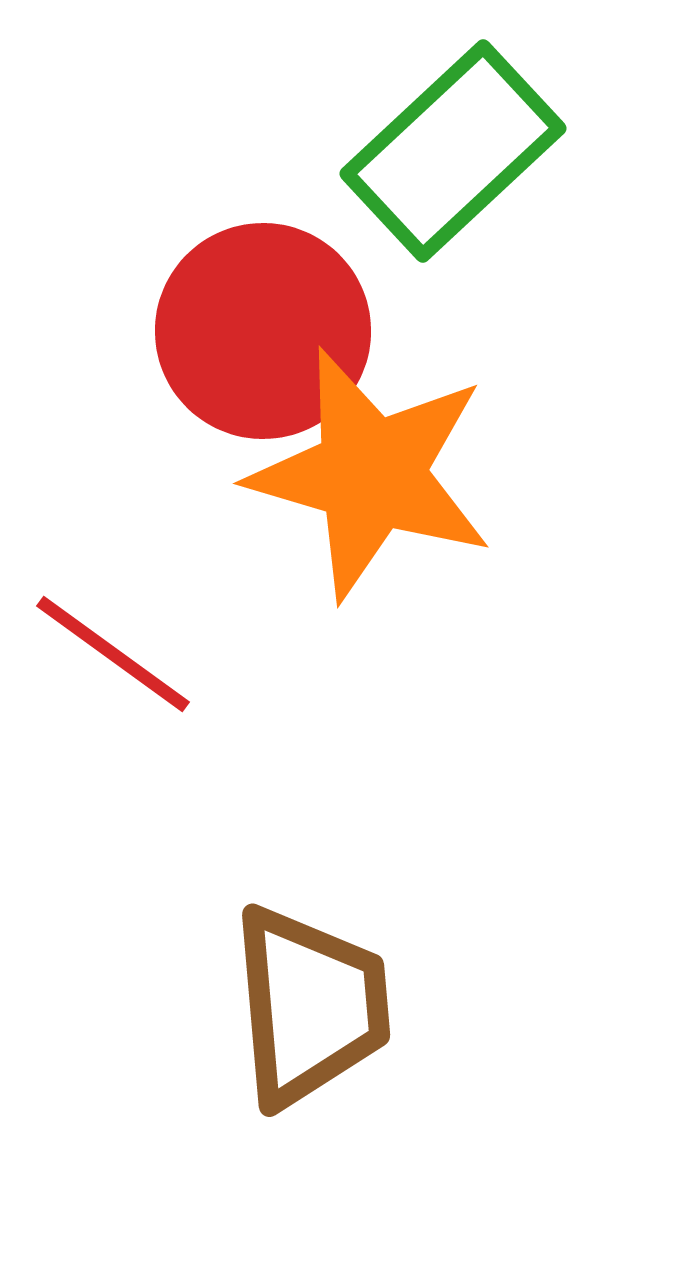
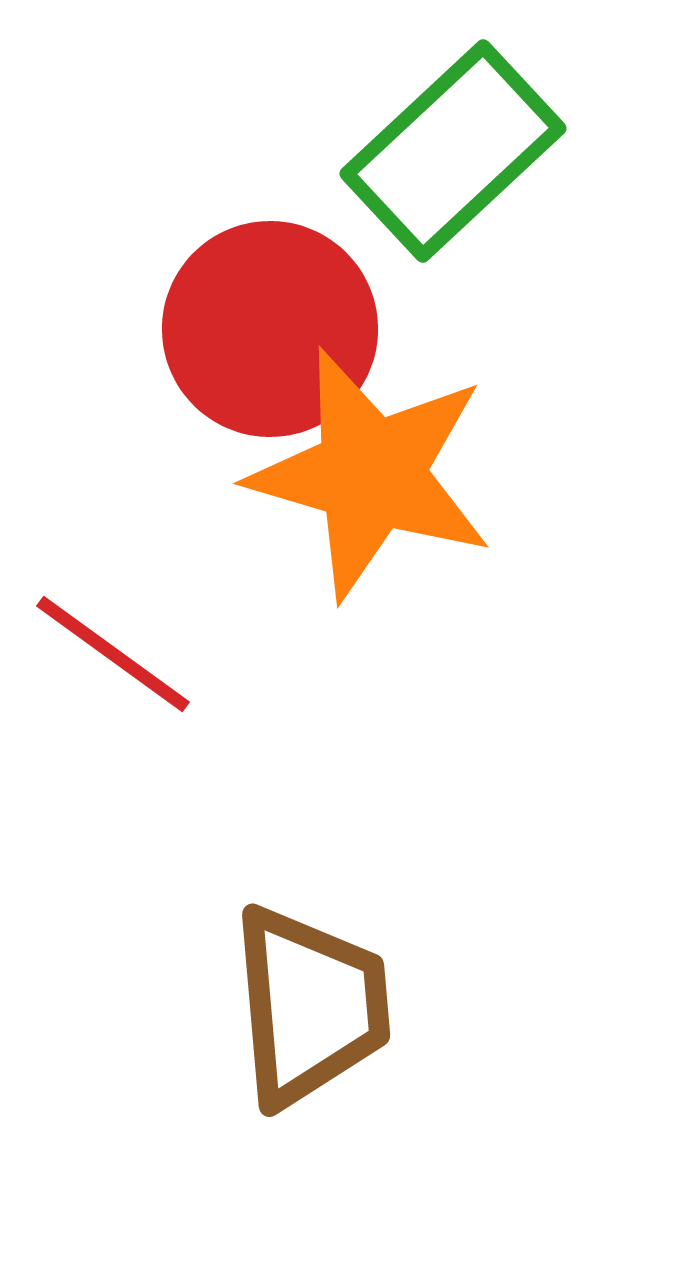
red circle: moved 7 px right, 2 px up
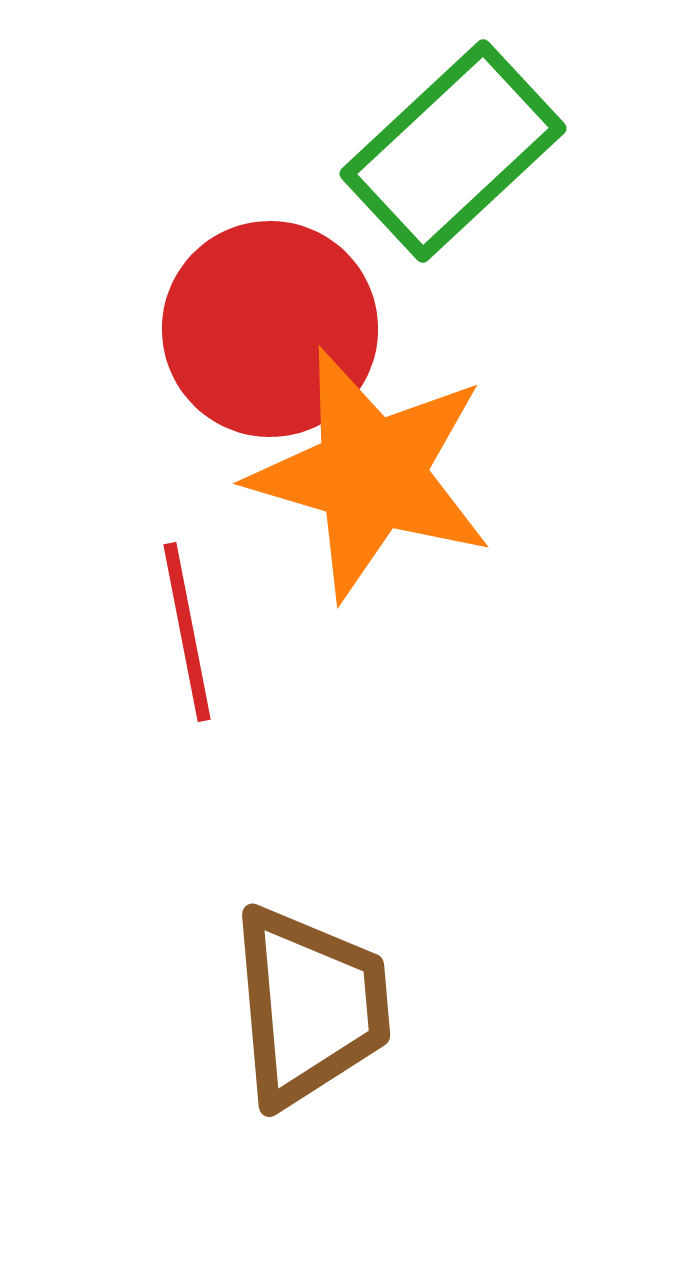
red line: moved 74 px right, 22 px up; rotated 43 degrees clockwise
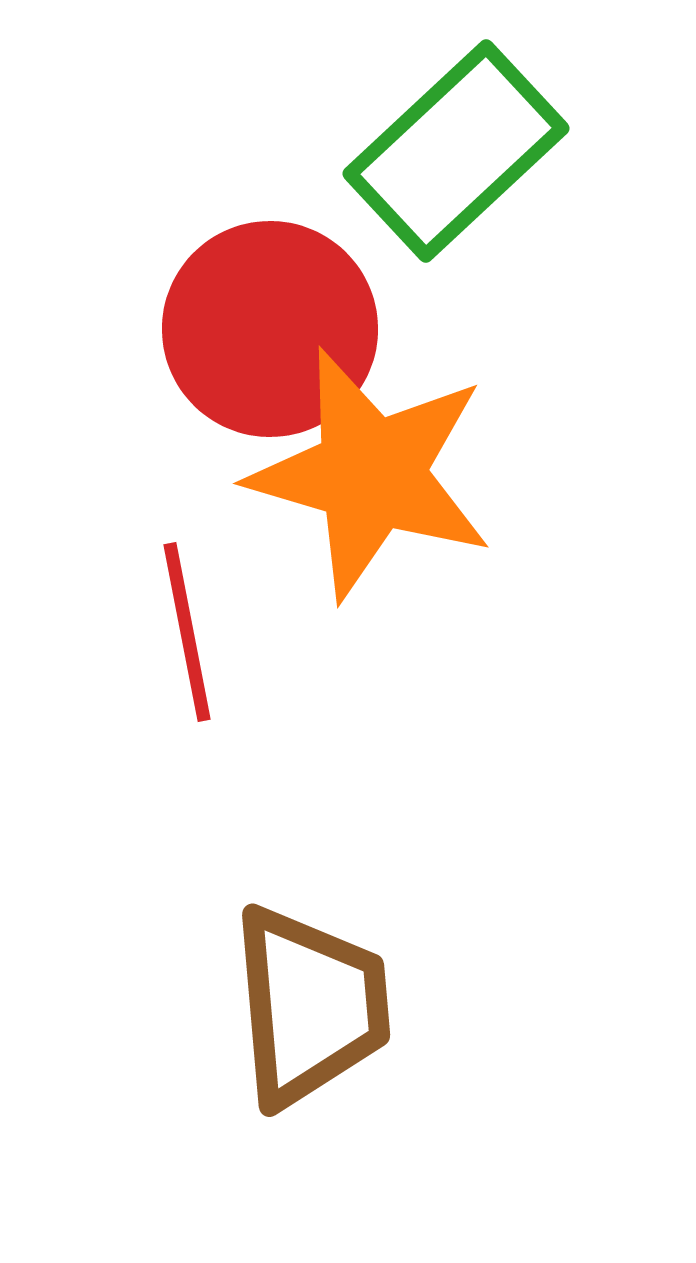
green rectangle: moved 3 px right
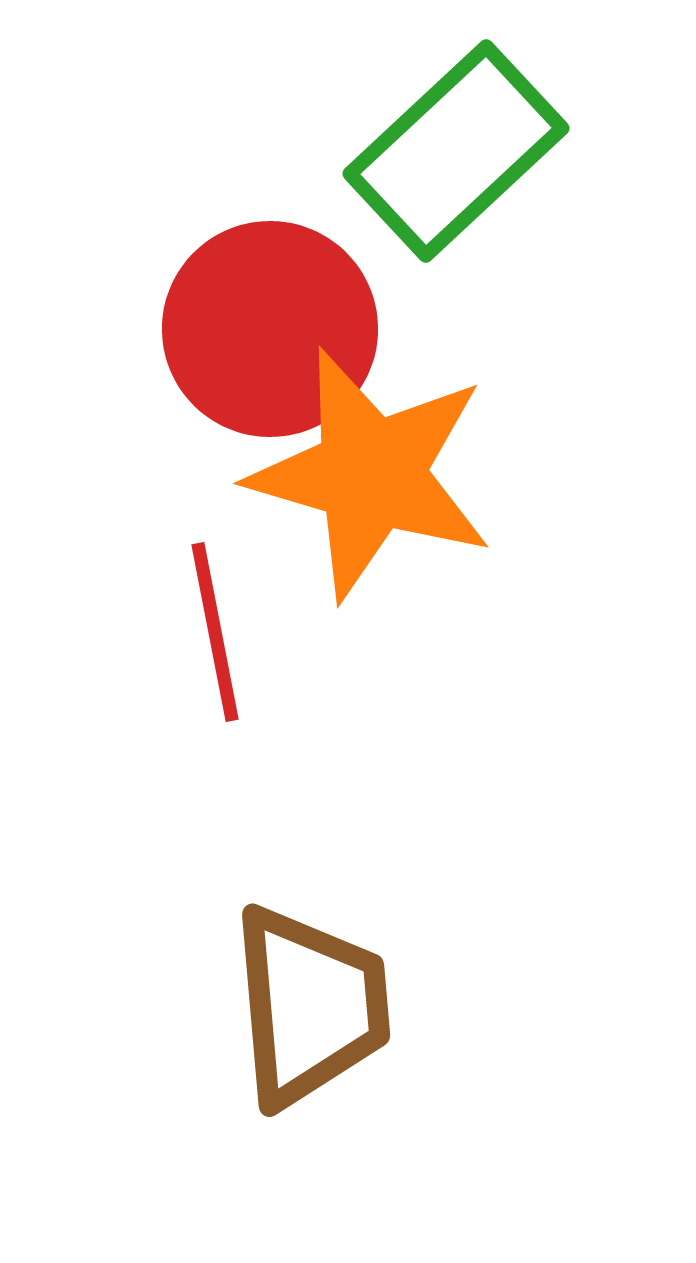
red line: moved 28 px right
